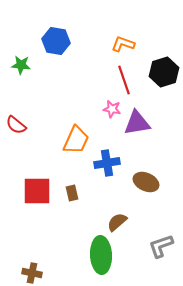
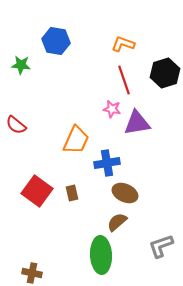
black hexagon: moved 1 px right, 1 px down
brown ellipse: moved 21 px left, 11 px down
red square: rotated 36 degrees clockwise
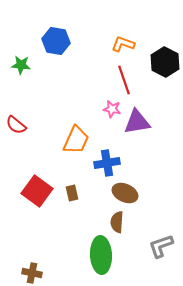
black hexagon: moved 11 px up; rotated 16 degrees counterclockwise
purple triangle: moved 1 px up
brown semicircle: rotated 45 degrees counterclockwise
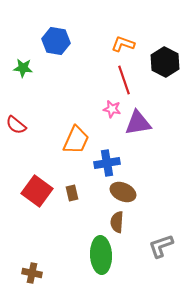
green star: moved 2 px right, 3 px down
purple triangle: moved 1 px right, 1 px down
brown ellipse: moved 2 px left, 1 px up
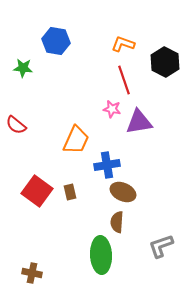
purple triangle: moved 1 px right, 1 px up
blue cross: moved 2 px down
brown rectangle: moved 2 px left, 1 px up
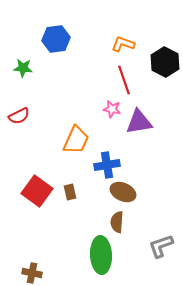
blue hexagon: moved 2 px up; rotated 16 degrees counterclockwise
red semicircle: moved 3 px right, 9 px up; rotated 65 degrees counterclockwise
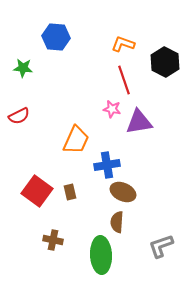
blue hexagon: moved 2 px up; rotated 12 degrees clockwise
brown cross: moved 21 px right, 33 px up
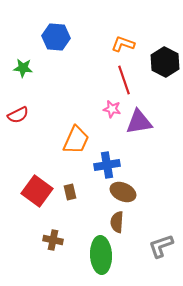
red semicircle: moved 1 px left, 1 px up
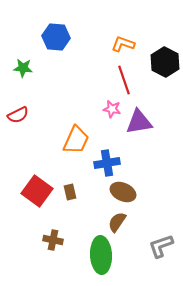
blue cross: moved 2 px up
brown semicircle: rotated 30 degrees clockwise
